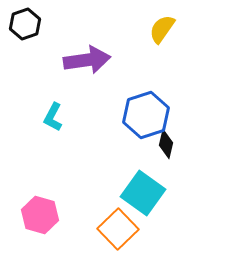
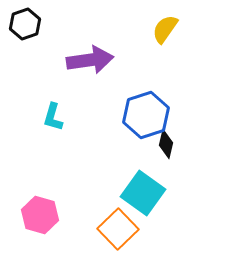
yellow semicircle: moved 3 px right
purple arrow: moved 3 px right
cyan L-shape: rotated 12 degrees counterclockwise
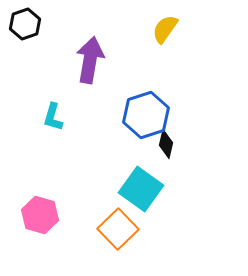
purple arrow: rotated 72 degrees counterclockwise
cyan square: moved 2 px left, 4 px up
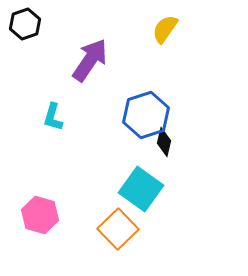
purple arrow: rotated 24 degrees clockwise
black diamond: moved 2 px left, 2 px up
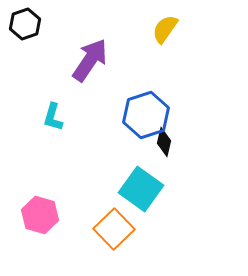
orange square: moved 4 px left
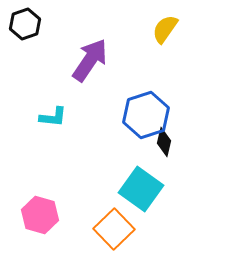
cyan L-shape: rotated 100 degrees counterclockwise
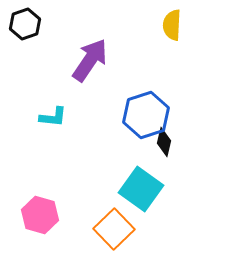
yellow semicircle: moved 7 px right, 4 px up; rotated 32 degrees counterclockwise
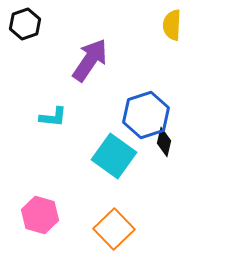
cyan square: moved 27 px left, 33 px up
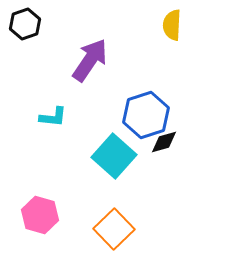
black diamond: rotated 60 degrees clockwise
cyan square: rotated 6 degrees clockwise
